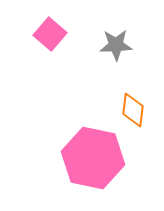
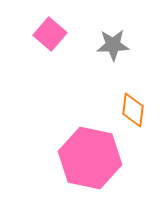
gray star: moved 3 px left
pink hexagon: moved 3 px left
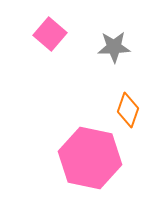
gray star: moved 1 px right, 2 px down
orange diamond: moved 5 px left; rotated 12 degrees clockwise
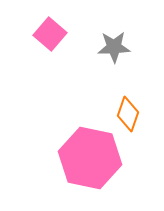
orange diamond: moved 4 px down
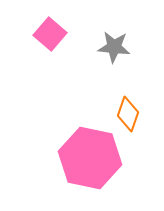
gray star: rotated 8 degrees clockwise
